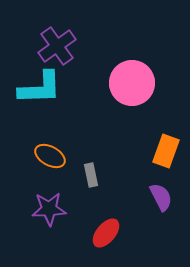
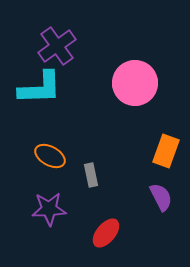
pink circle: moved 3 px right
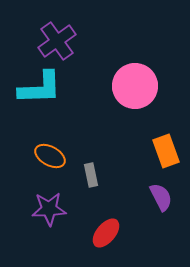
purple cross: moved 5 px up
pink circle: moved 3 px down
orange rectangle: rotated 40 degrees counterclockwise
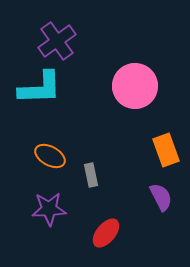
orange rectangle: moved 1 px up
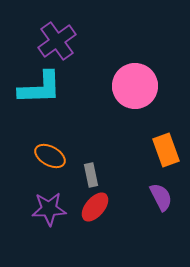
red ellipse: moved 11 px left, 26 px up
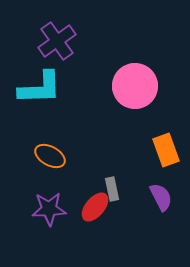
gray rectangle: moved 21 px right, 14 px down
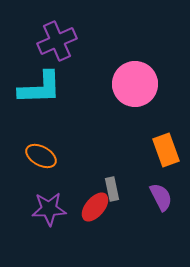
purple cross: rotated 12 degrees clockwise
pink circle: moved 2 px up
orange ellipse: moved 9 px left
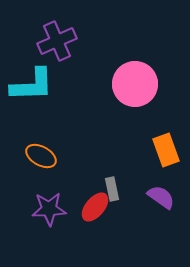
cyan L-shape: moved 8 px left, 3 px up
purple semicircle: rotated 28 degrees counterclockwise
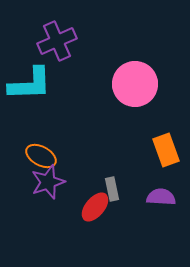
cyan L-shape: moved 2 px left, 1 px up
purple semicircle: rotated 32 degrees counterclockwise
purple star: moved 1 px left, 27 px up; rotated 16 degrees counterclockwise
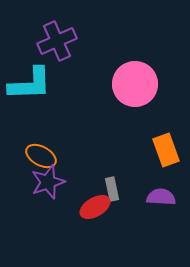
red ellipse: rotated 20 degrees clockwise
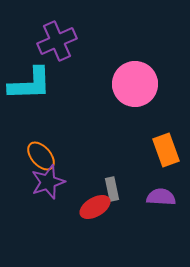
orange ellipse: rotated 20 degrees clockwise
